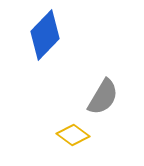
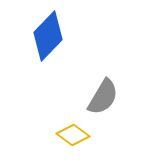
blue diamond: moved 3 px right, 1 px down
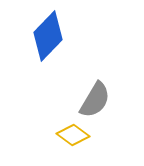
gray semicircle: moved 8 px left, 3 px down
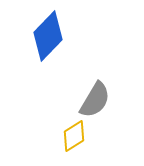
yellow diamond: moved 1 px right, 1 px down; rotated 68 degrees counterclockwise
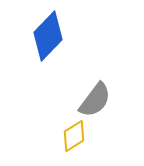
gray semicircle: rotated 6 degrees clockwise
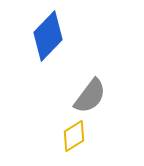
gray semicircle: moved 5 px left, 4 px up
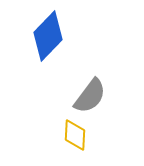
yellow diamond: moved 1 px right, 1 px up; rotated 56 degrees counterclockwise
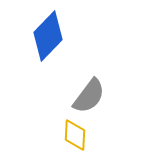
gray semicircle: moved 1 px left
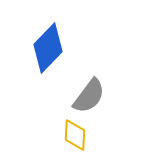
blue diamond: moved 12 px down
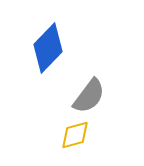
yellow diamond: rotated 72 degrees clockwise
